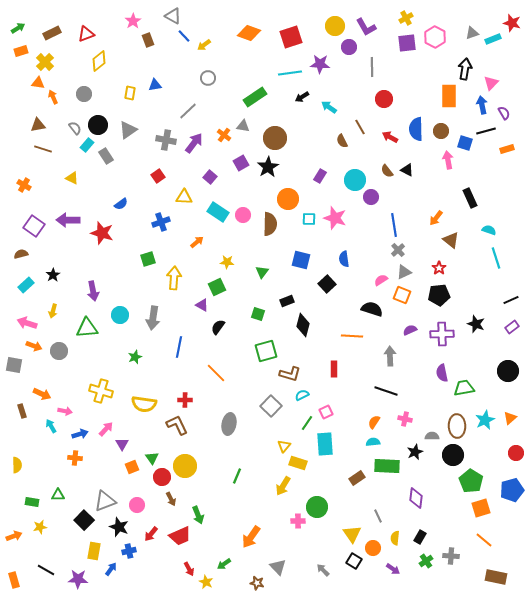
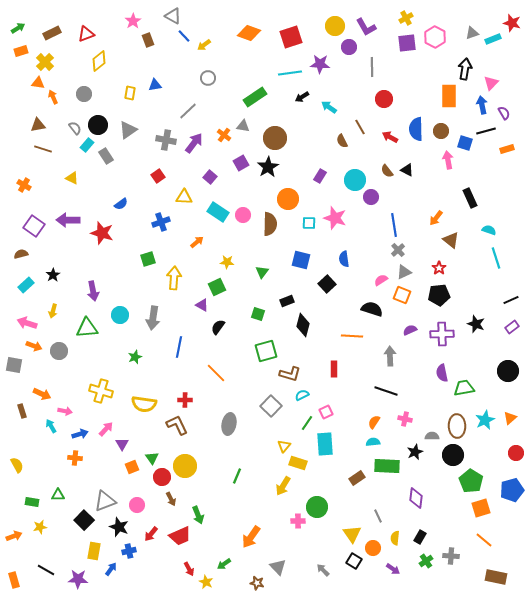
cyan square at (309, 219): moved 4 px down
yellow semicircle at (17, 465): rotated 28 degrees counterclockwise
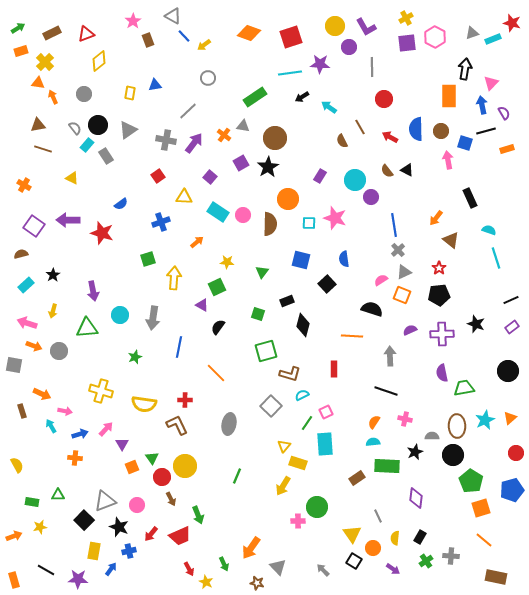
orange arrow at (251, 537): moved 11 px down
green arrow at (224, 564): rotated 80 degrees counterclockwise
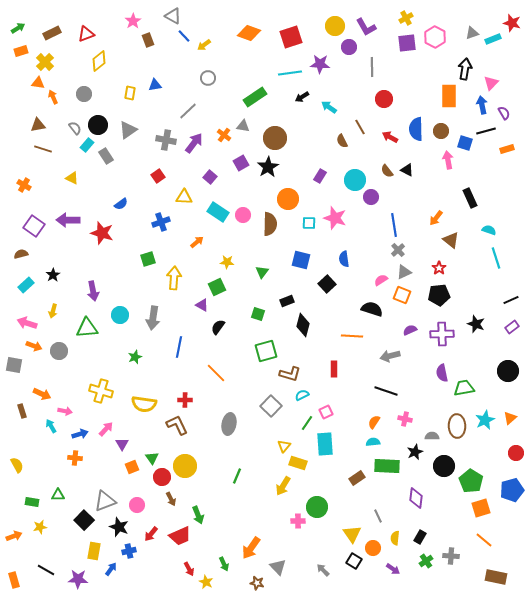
gray arrow at (390, 356): rotated 102 degrees counterclockwise
black circle at (453, 455): moved 9 px left, 11 px down
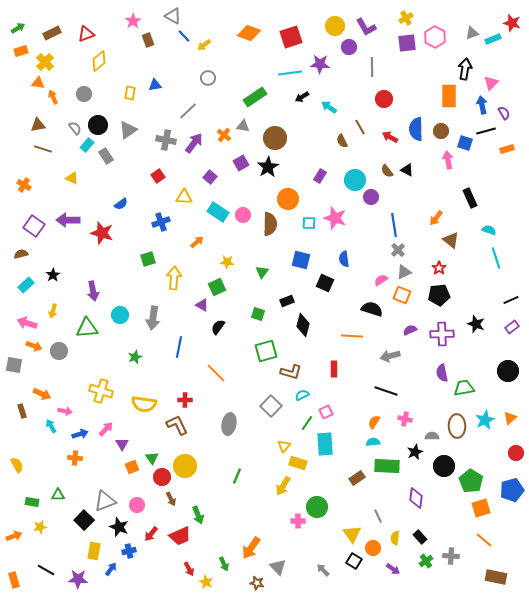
black square at (327, 284): moved 2 px left, 1 px up; rotated 24 degrees counterclockwise
brown L-shape at (290, 374): moved 1 px right, 2 px up
black rectangle at (420, 537): rotated 72 degrees counterclockwise
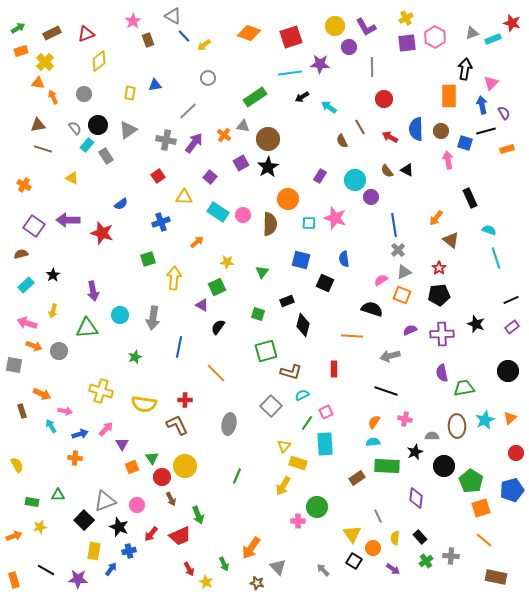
brown circle at (275, 138): moved 7 px left, 1 px down
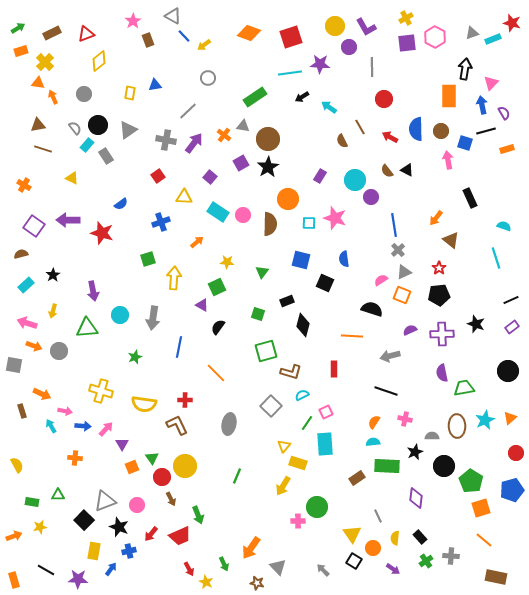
cyan semicircle at (489, 230): moved 15 px right, 4 px up
blue arrow at (80, 434): moved 3 px right, 8 px up; rotated 21 degrees clockwise
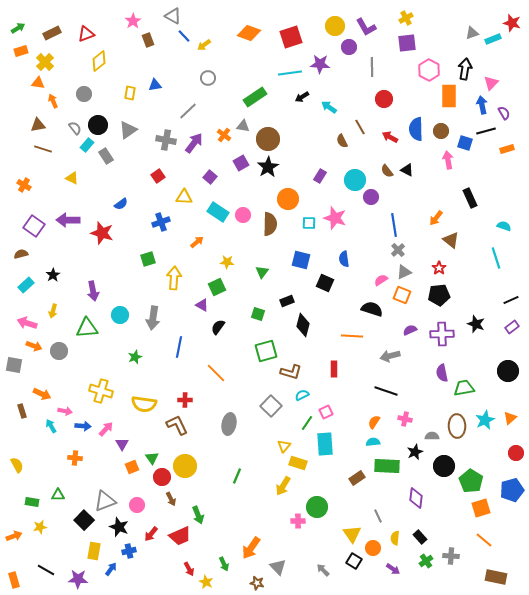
pink hexagon at (435, 37): moved 6 px left, 33 px down
orange arrow at (53, 97): moved 4 px down
